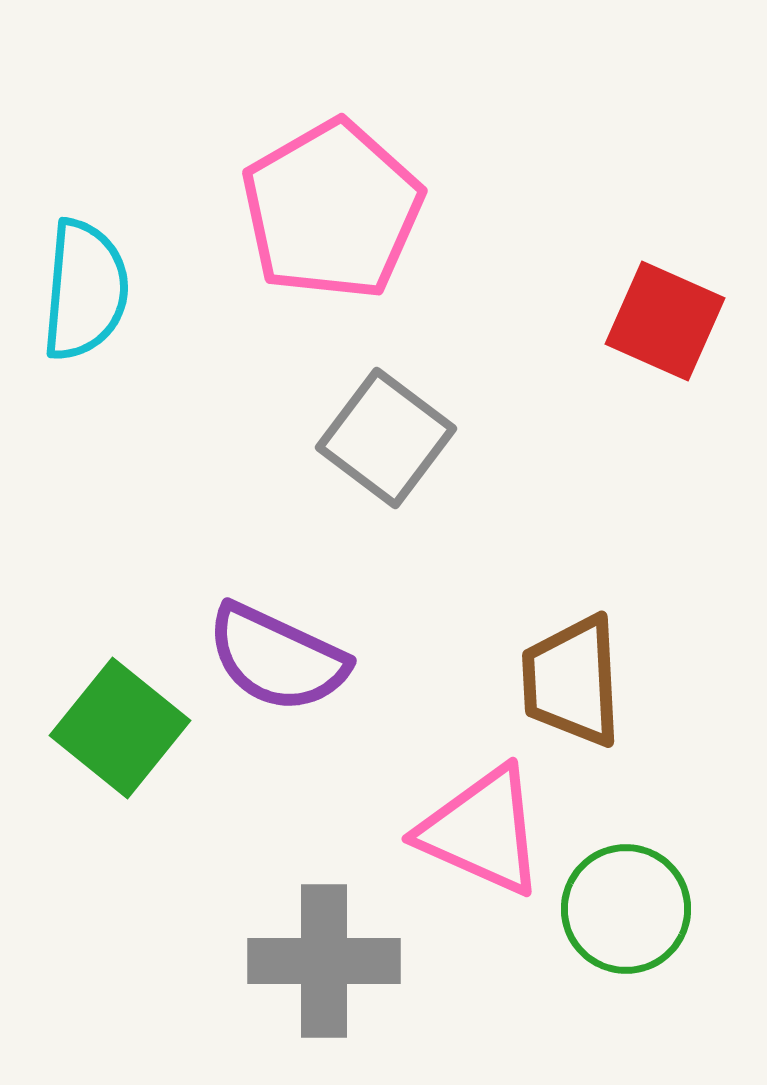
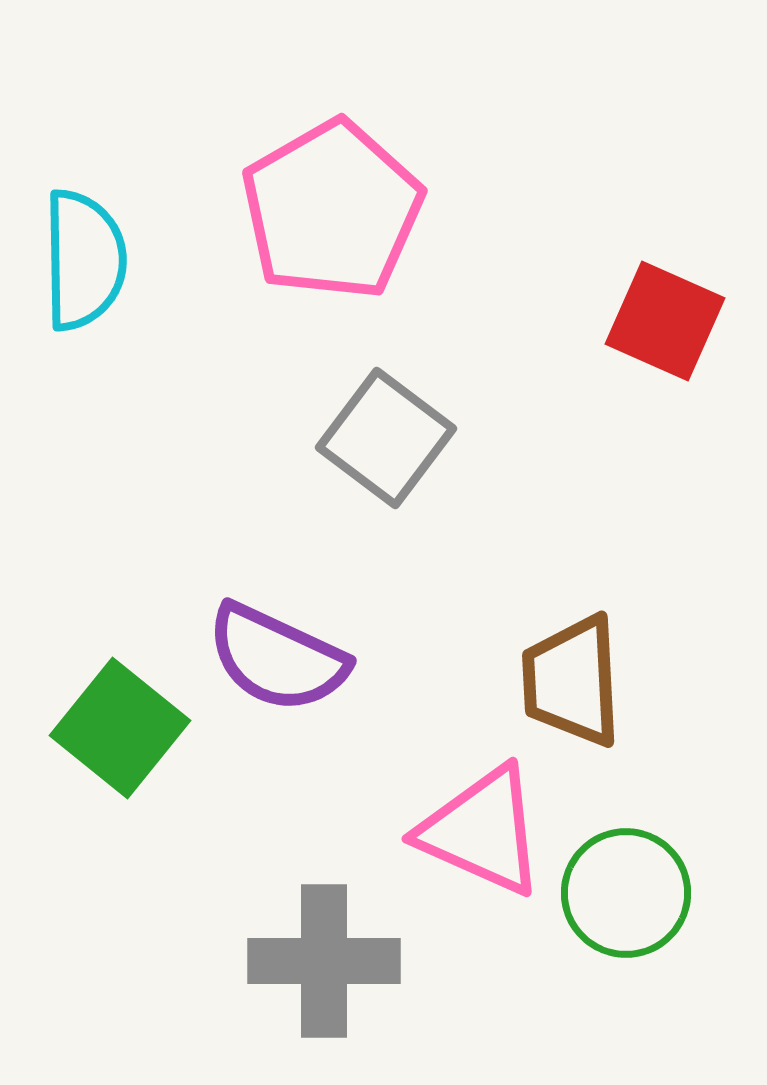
cyan semicircle: moved 1 px left, 30 px up; rotated 6 degrees counterclockwise
green circle: moved 16 px up
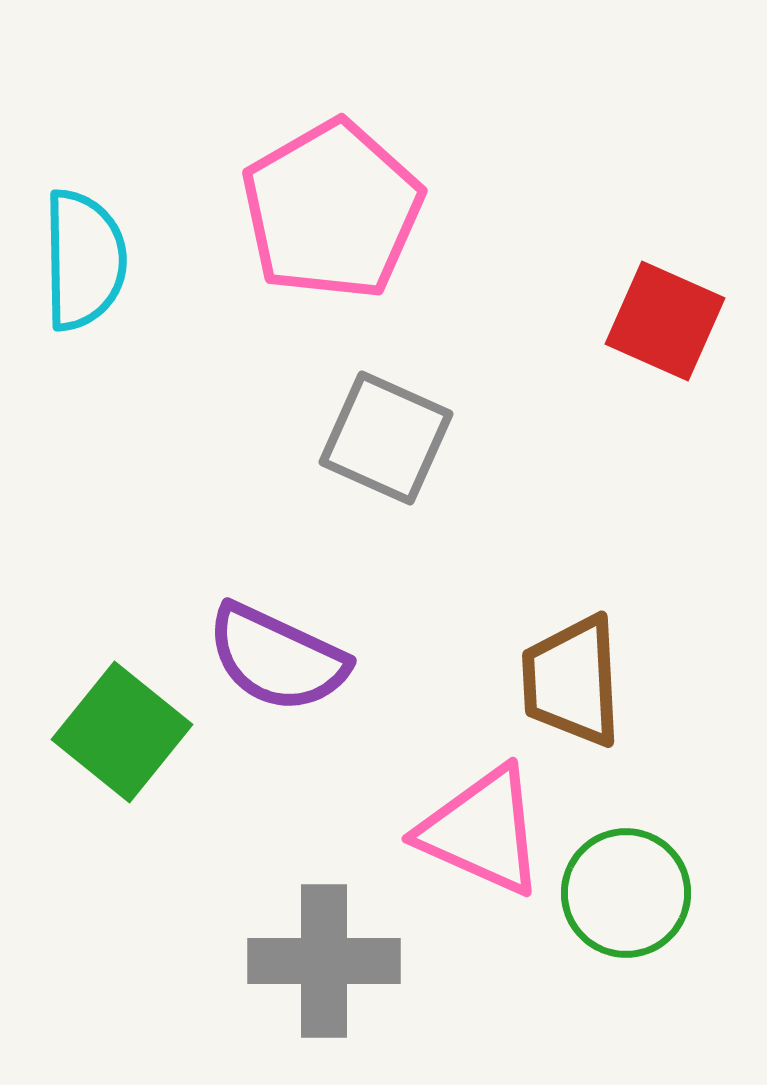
gray square: rotated 13 degrees counterclockwise
green square: moved 2 px right, 4 px down
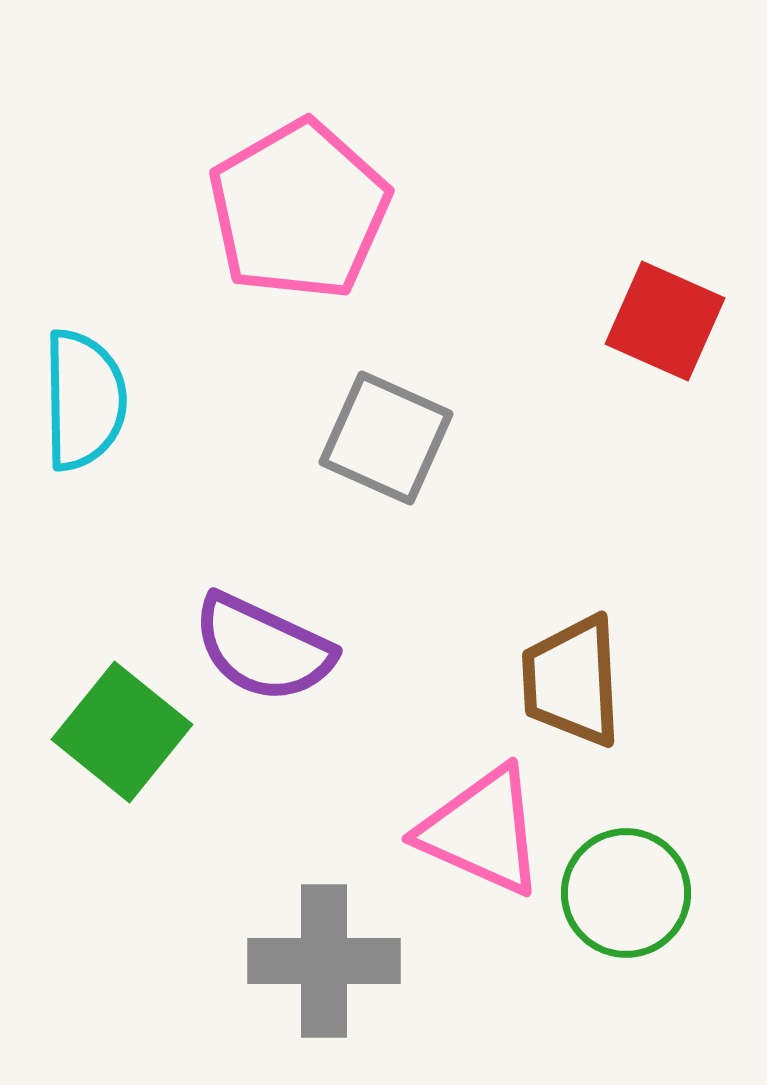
pink pentagon: moved 33 px left
cyan semicircle: moved 140 px down
purple semicircle: moved 14 px left, 10 px up
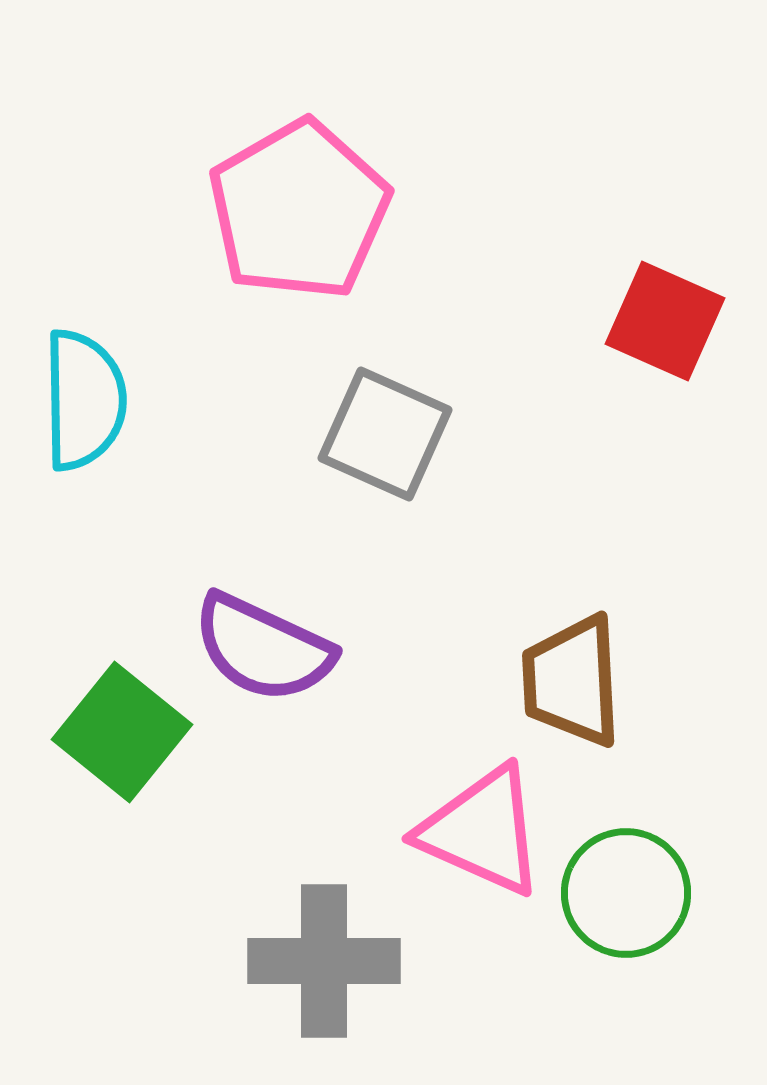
gray square: moved 1 px left, 4 px up
